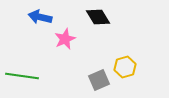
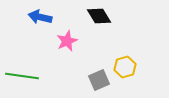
black diamond: moved 1 px right, 1 px up
pink star: moved 2 px right, 2 px down
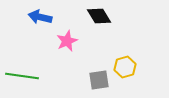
gray square: rotated 15 degrees clockwise
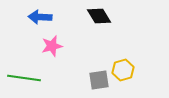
blue arrow: rotated 10 degrees counterclockwise
pink star: moved 15 px left, 5 px down; rotated 10 degrees clockwise
yellow hexagon: moved 2 px left, 3 px down
green line: moved 2 px right, 2 px down
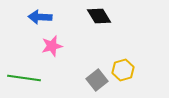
gray square: moved 2 px left; rotated 30 degrees counterclockwise
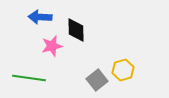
black diamond: moved 23 px left, 14 px down; rotated 30 degrees clockwise
green line: moved 5 px right
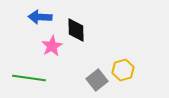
pink star: rotated 15 degrees counterclockwise
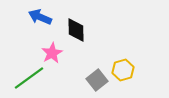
blue arrow: rotated 20 degrees clockwise
pink star: moved 7 px down
green line: rotated 44 degrees counterclockwise
